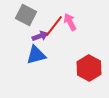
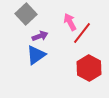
gray square: moved 1 px up; rotated 20 degrees clockwise
red line: moved 28 px right, 7 px down
blue triangle: rotated 20 degrees counterclockwise
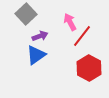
red line: moved 3 px down
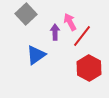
purple arrow: moved 15 px right, 4 px up; rotated 70 degrees counterclockwise
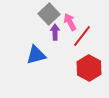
gray square: moved 23 px right
blue triangle: rotated 20 degrees clockwise
